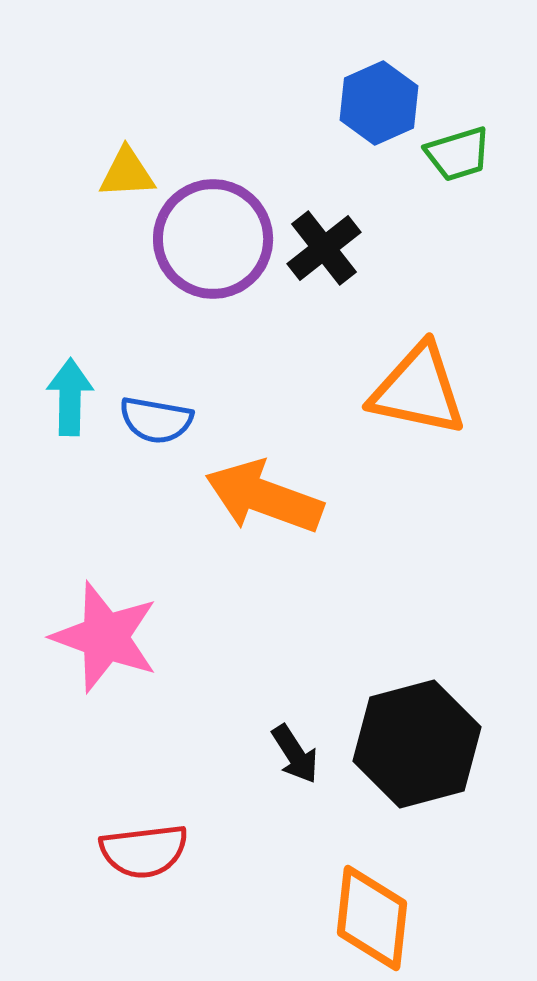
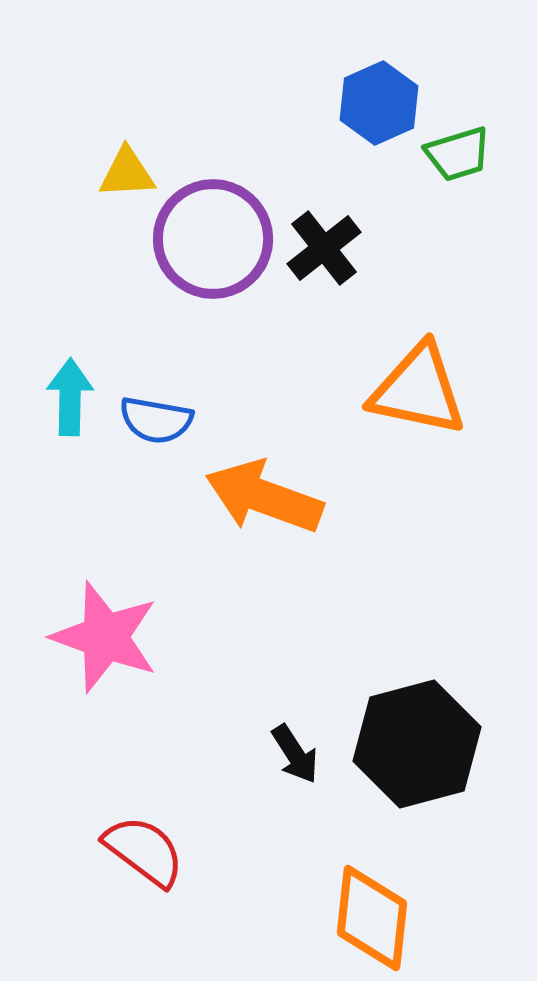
red semicircle: rotated 136 degrees counterclockwise
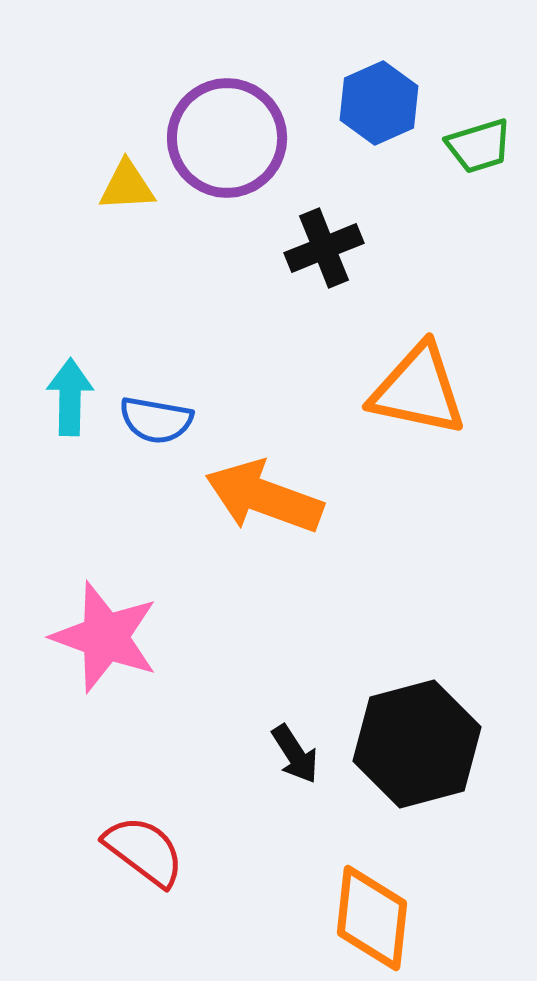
green trapezoid: moved 21 px right, 8 px up
yellow triangle: moved 13 px down
purple circle: moved 14 px right, 101 px up
black cross: rotated 16 degrees clockwise
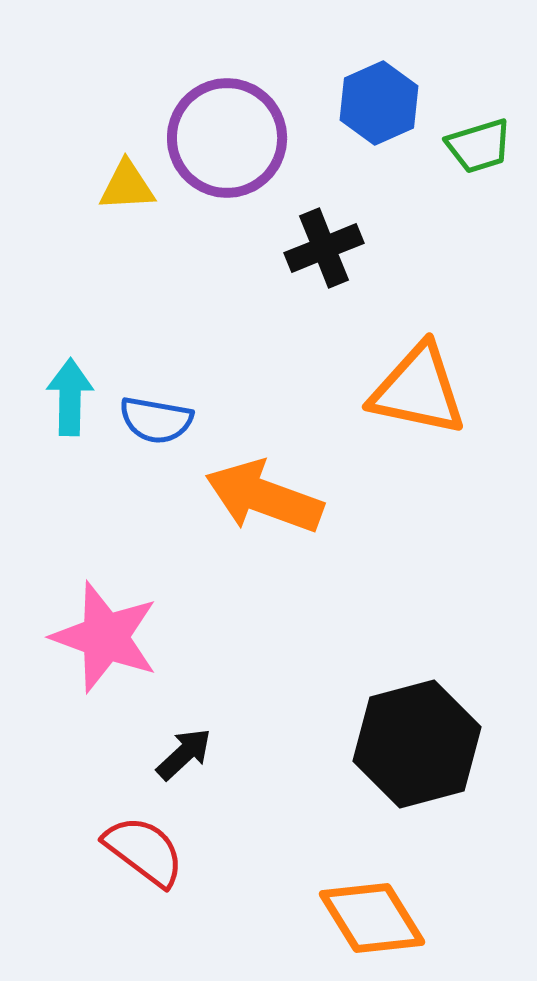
black arrow: moved 111 px left; rotated 100 degrees counterclockwise
orange diamond: rotated 38 degrees counterclockwise
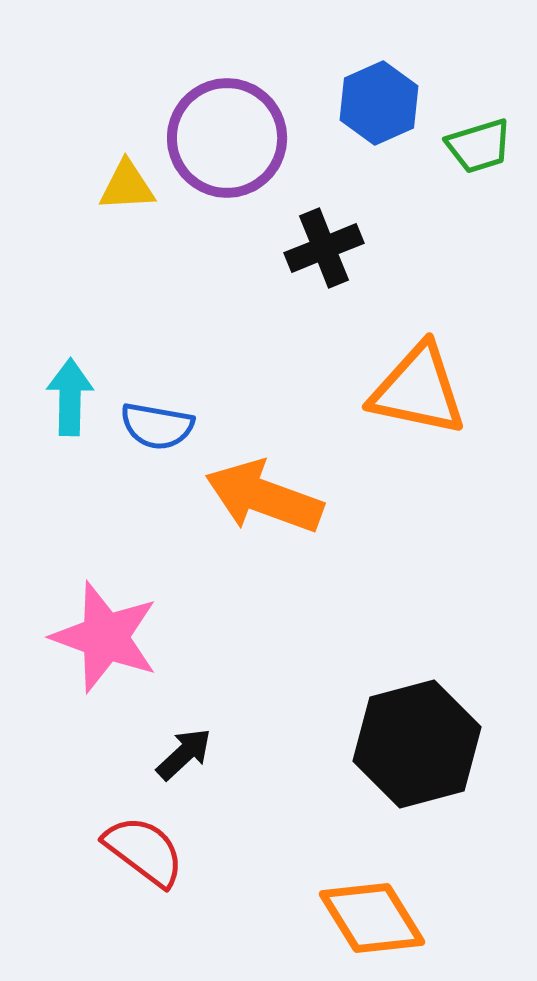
blue semicircle: moved 1 px right, 6 px down
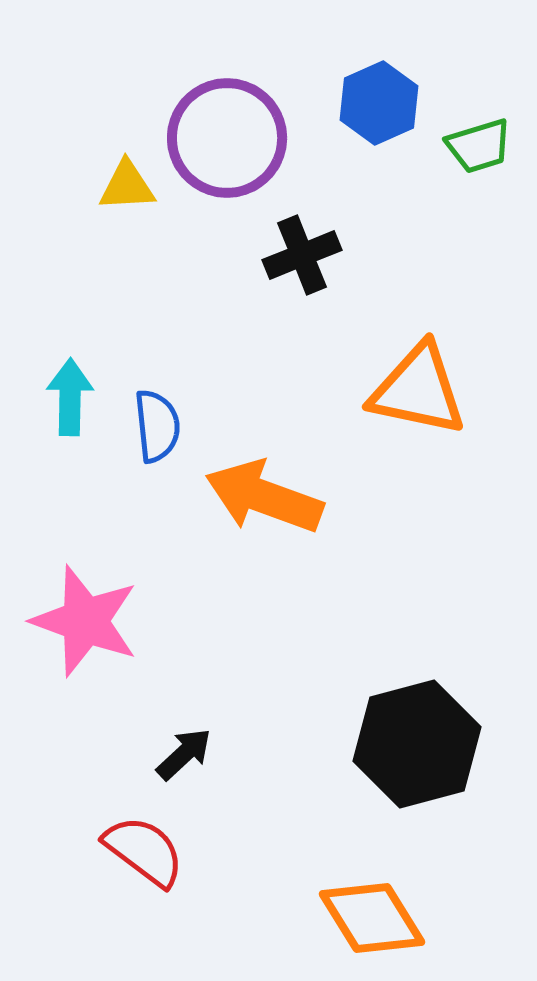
black cross: moved 22 px left, 7 px down
blue semicircle: rotated 106 degrees counterclockwise
pink star: moved 20 px left, 16 px up
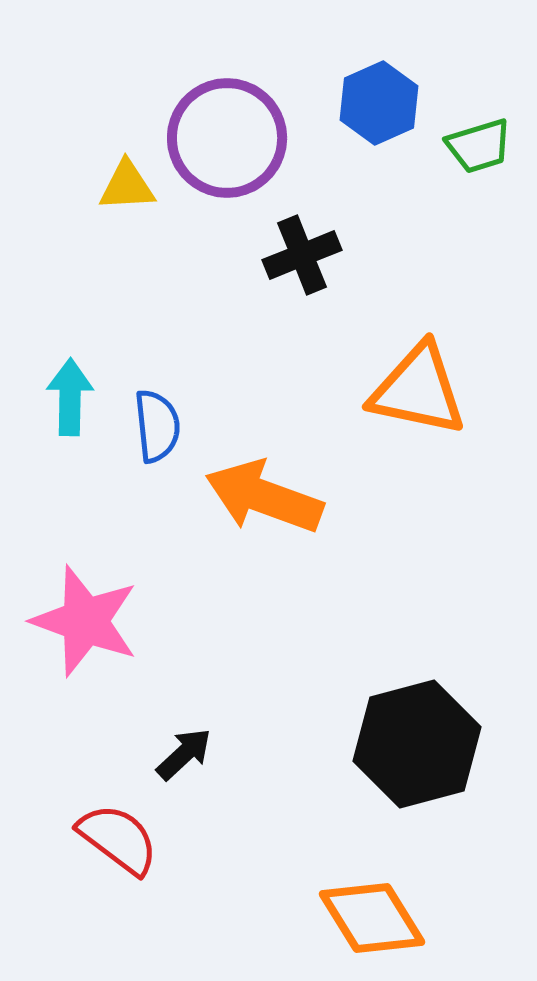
red semicircle: moved 26 px left, 12 px up
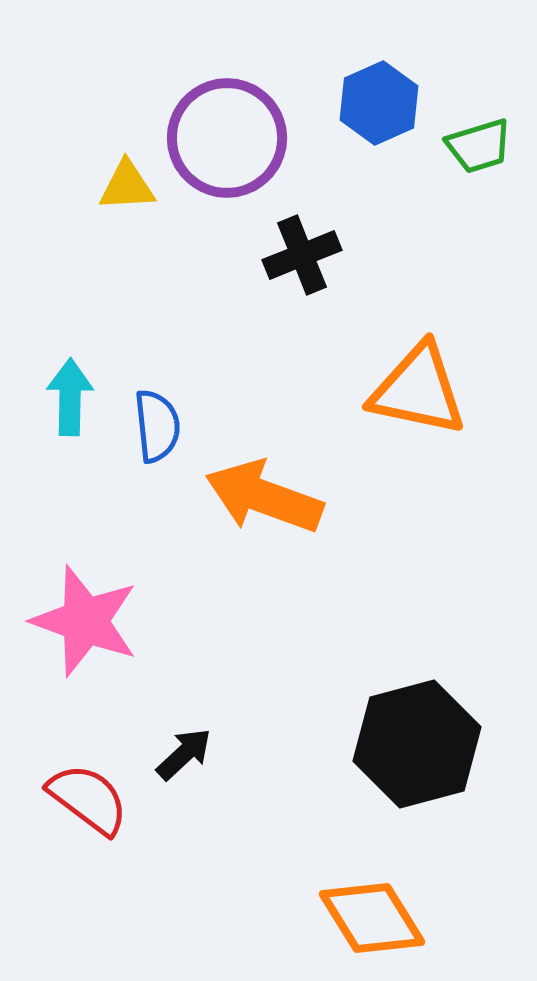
red semicircle: moved 30 px left, 40 px up
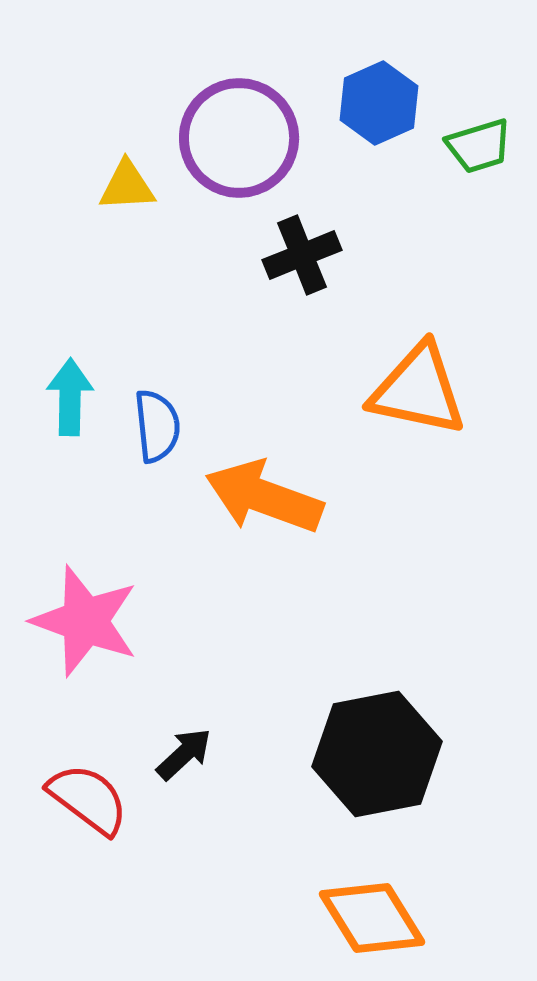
purple circle: moved 12 px right
black hexagon: moved 40 px left, 10 px down; rotated 4 degrees clockwise
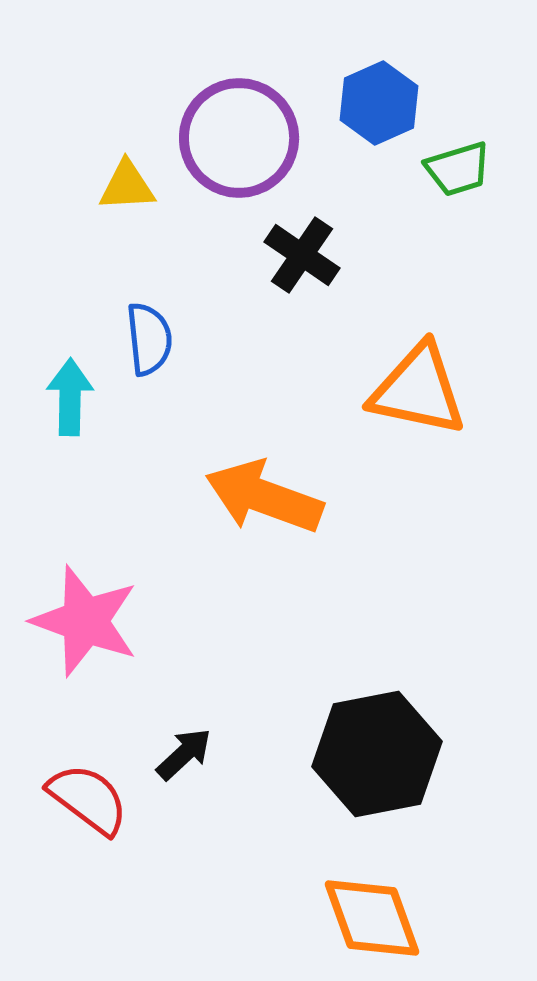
green trapezoid: moved 21 px left, 23 px down
black cross: rotated 34 degrees counterclockwise
blue semicircle: moved 8 px left, 87 px up
orange diamond: rotated 12 degrees clockwise
